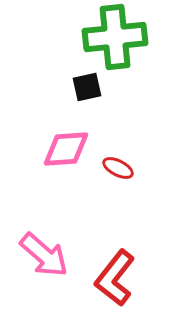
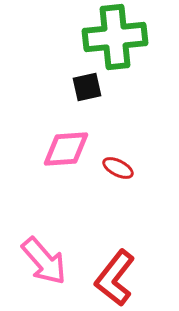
pink arrow: moved 6 px down; rotated 8 degrees clockwise
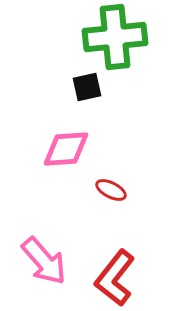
red ellipse: moved 7 px left, 22 px down
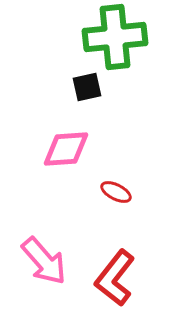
red ellipse: moved 5 px right, 2 px down
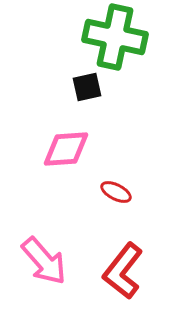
green cross: rotated 18 degrees clockwise
red L-shape: moved 8 px right, 7 px up
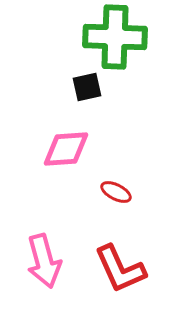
green cross: rotated 10 degrees counterclockwise
pink arrow: rotated 26 degrees clockwise
red L-shape: moved 3 px left, 2 px up; rotated 62 degrees counterclockwise
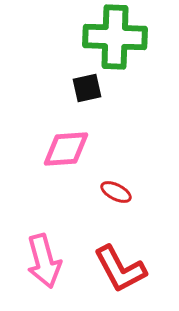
black square: moved 1 px down
red L-shape: rotated 4 degrees counterclockwise
